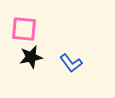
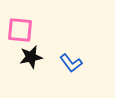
pink square: moved 4 px left, 1 px down
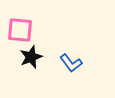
black star: rotated 10 degrees counterclockwise
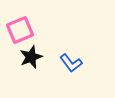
pink square: rotated 28 degrees counterclockwise
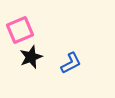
blue L-shape: rotated 80 degrees counterclockwise
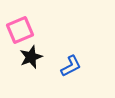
blue L-shape: moved 3 px down
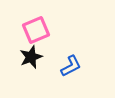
pink square: moved 16 px right
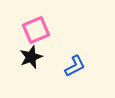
blue L-shape: moved 4 px right
